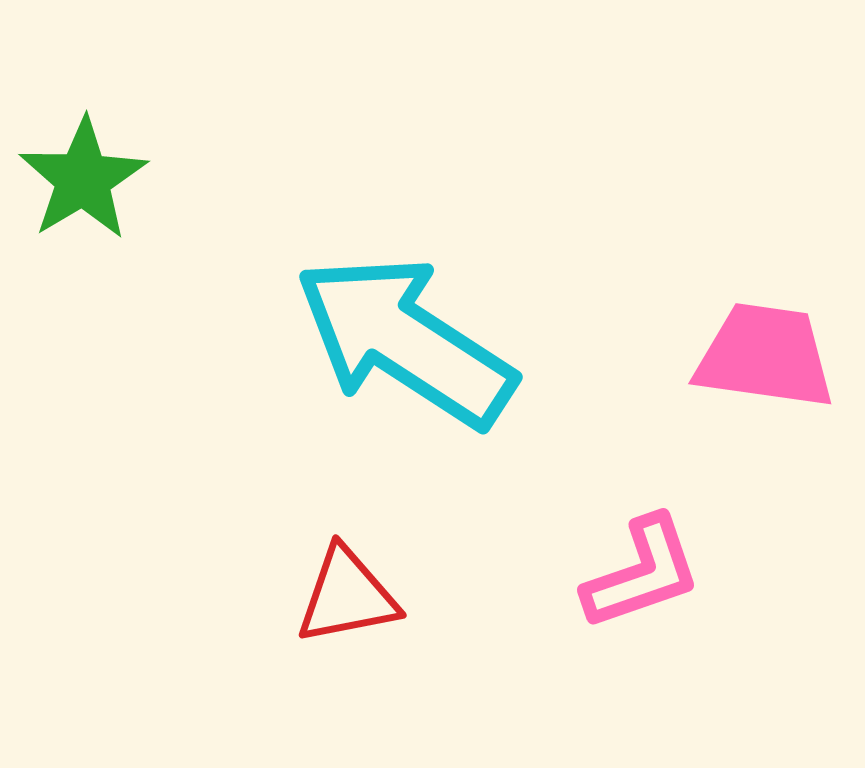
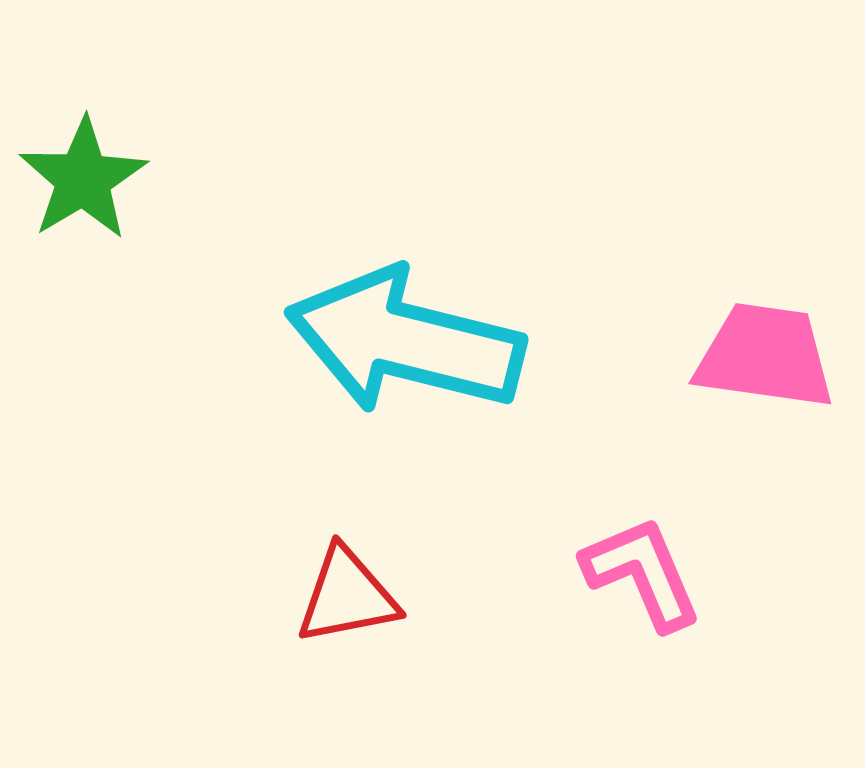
cyan arrow: rotated 19 degrees counterclockwise
pink L-shape: rotated 94 degrees counterclockwise
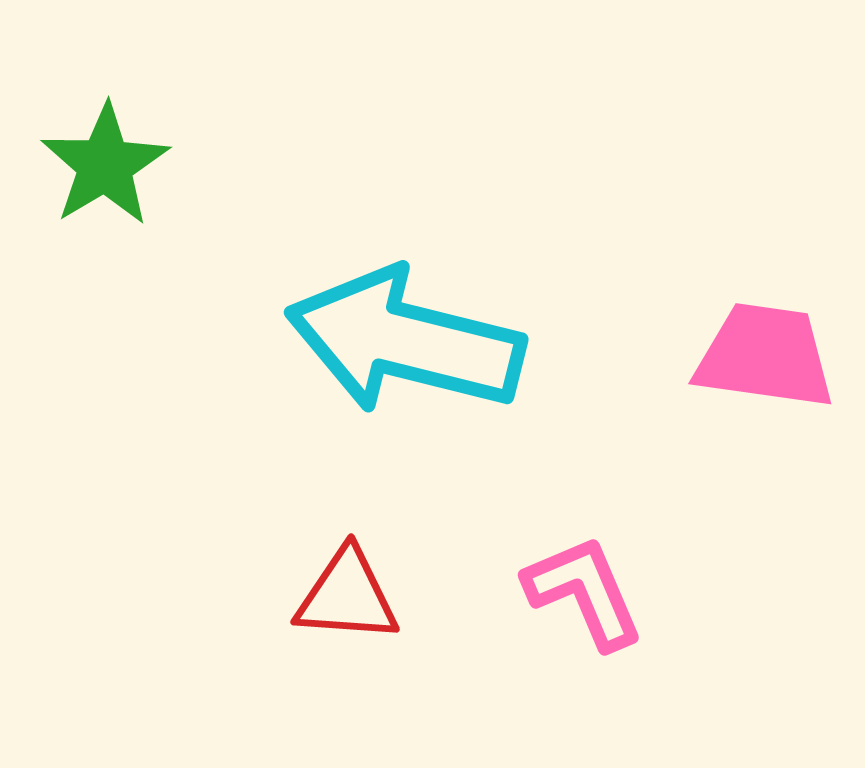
green star: moved 22 px right, 14 px up
pink L-shape: moved 58 px left, 19 px down
red triangle: rotated 15 degrees clockwise
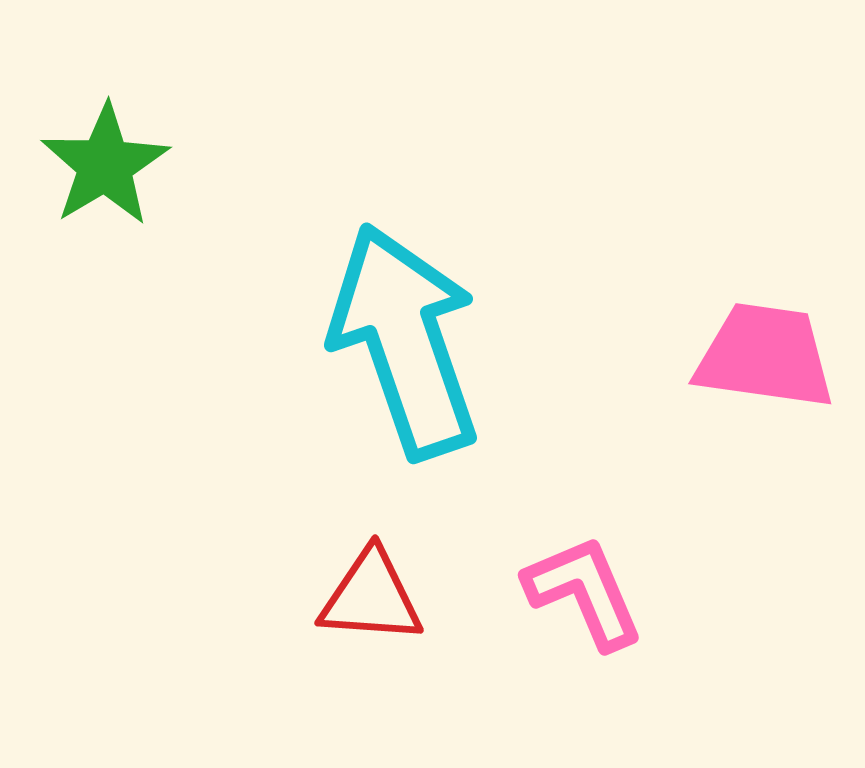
cyan arrow: rotated 57 degrees clockwise
red triangle: moved 24 px right, 1 px down
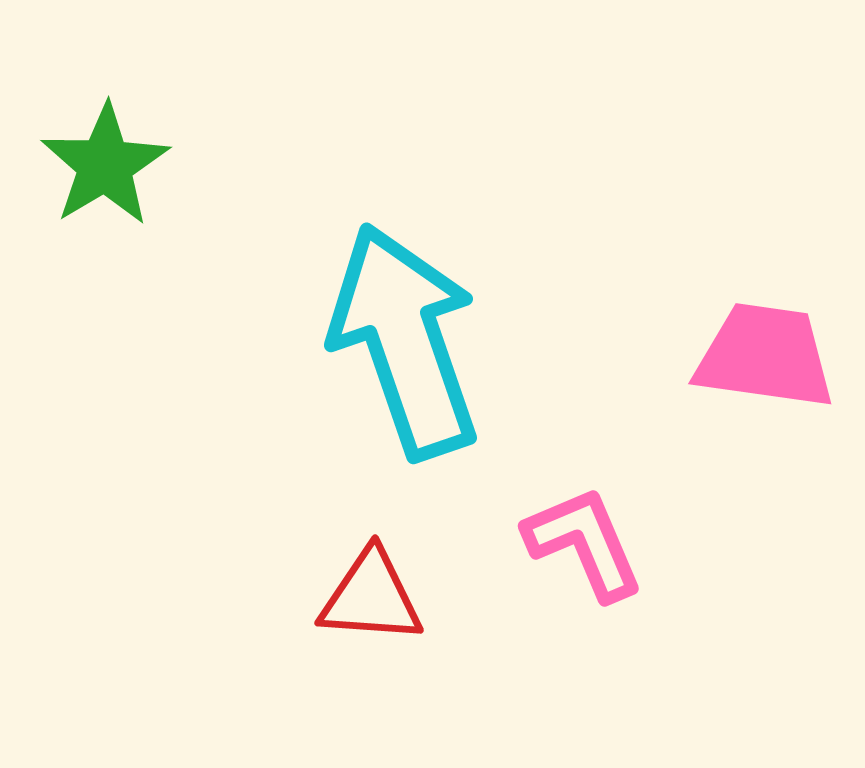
pink L-shape: moved 49 px up
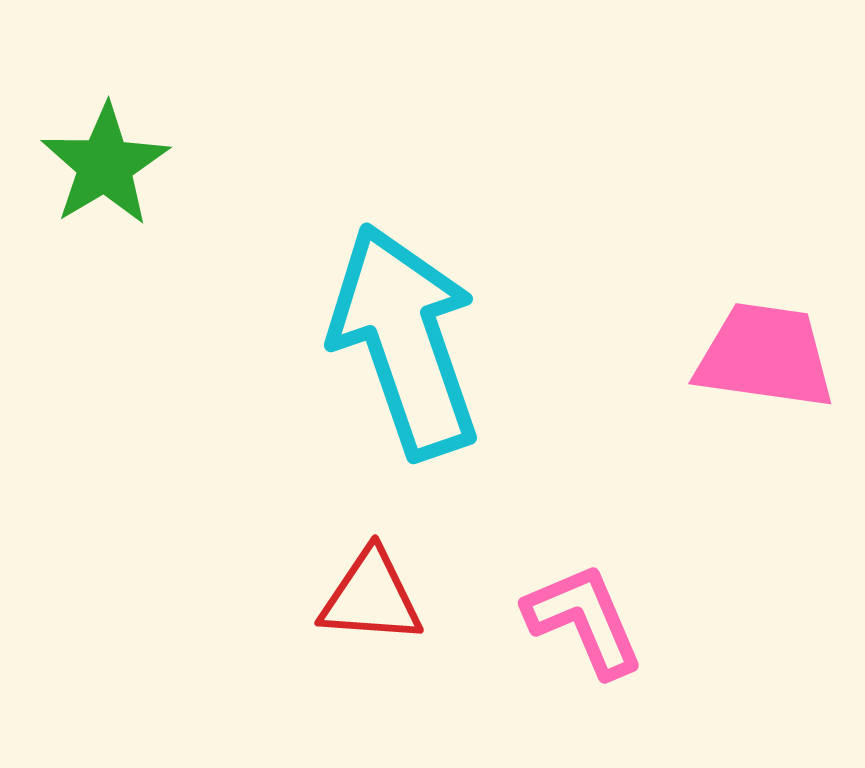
pink L-shape: moved 77 px down
